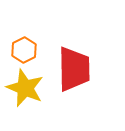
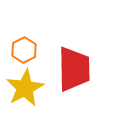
yellow star: rotated 21 degrees clockwise
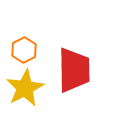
red trapezoid: moved 1 px down
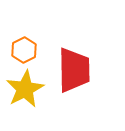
yellow star: moved 1 px down
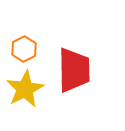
orange hexagon: moved 1 px up
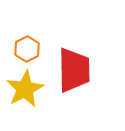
orange hexagon: moved 3 px right
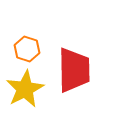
orange hexagon: rotated 15 degrees counterclockwise
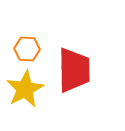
orange hexagon: rotated 15 degrees counterclockwise
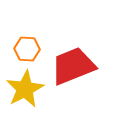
red trapezoid: moved 1 px left, 4 px up; rotated 111 degrees counterclockwise
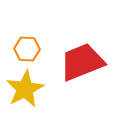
red trapezoid: moved 9 px right, 4 px up
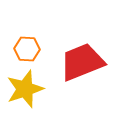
yellow star: rotated 9 degrees clockwise
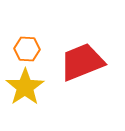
yellow star: moved 2 px up; rotated 15 degrees counterclockwise
